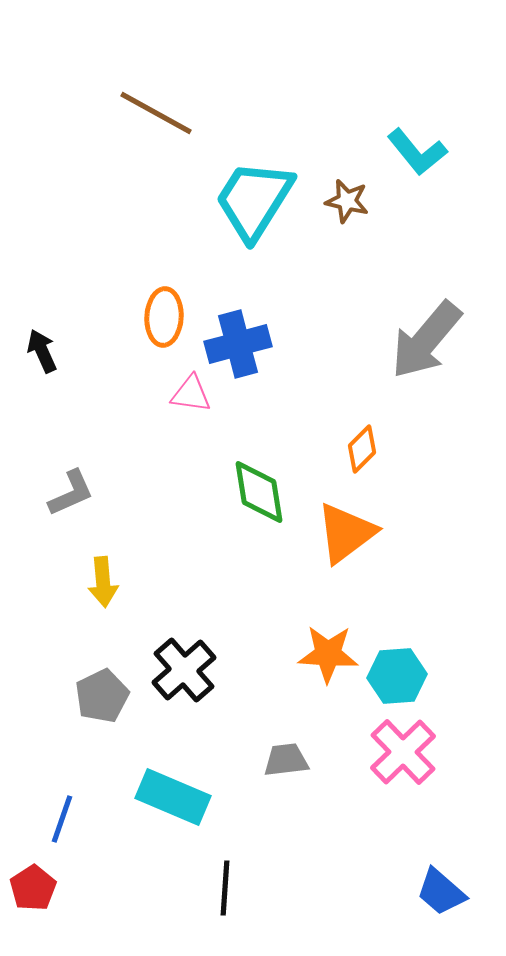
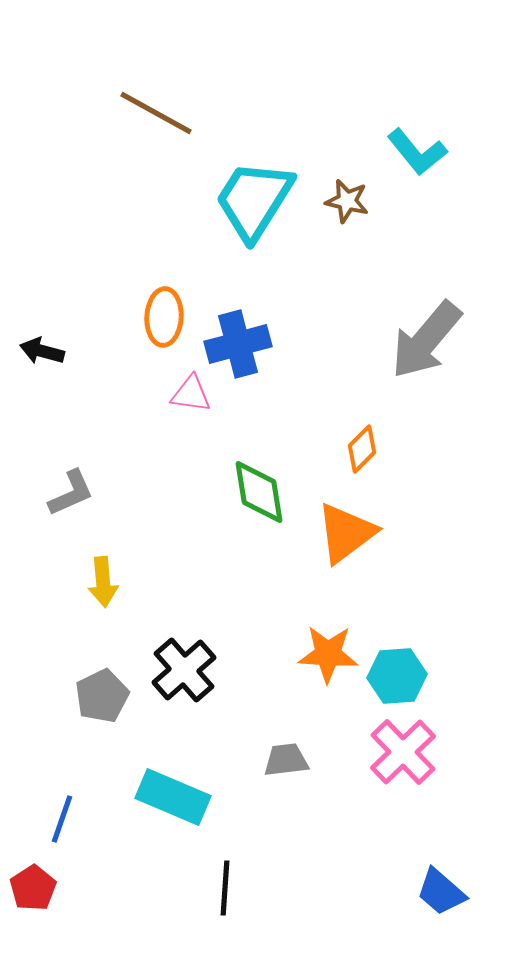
black arrow: rotated 51 degrees counterclockwise
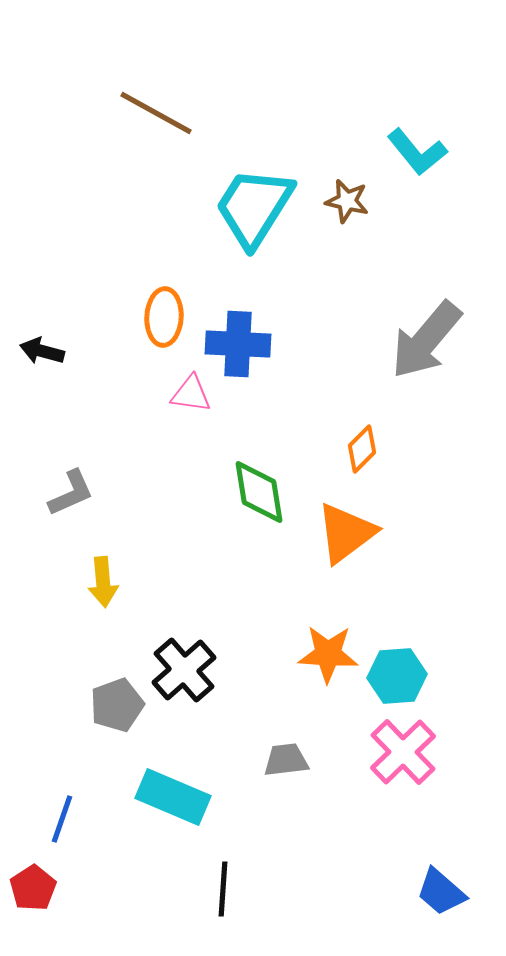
cyan trapezoid: moved 7 px down
blue cross: rotated 18 degrees clockwise
gray pentagon: moved 15 px right, 9 px down; rotated 6 degrees clockwise
black line: moved 2 px left, 1 px down
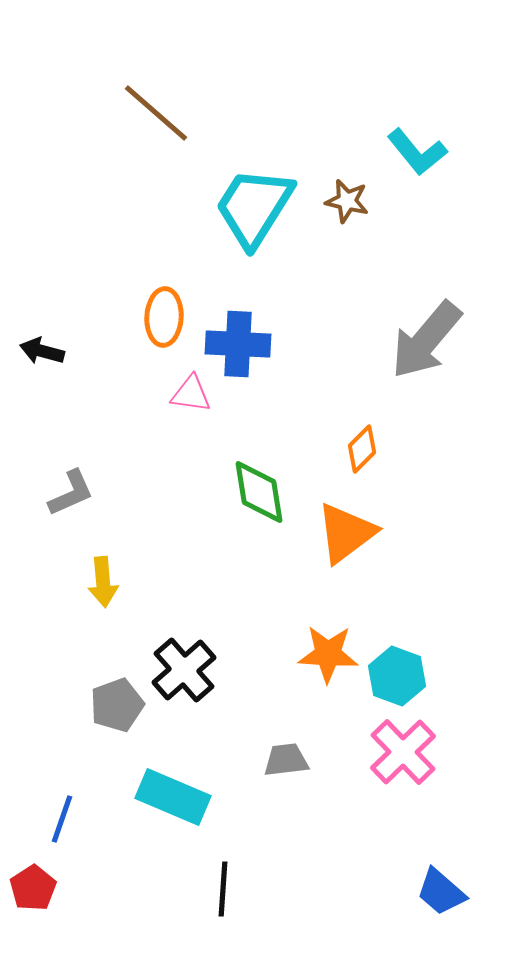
brown line: rotated 12 degrees clockwise
cyan hexagon: rotated 24 degrees clockwise
